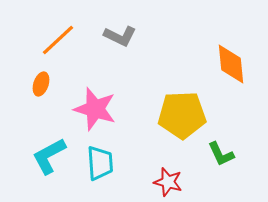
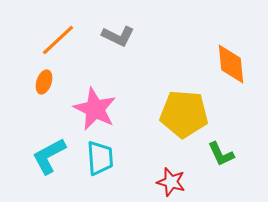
gray L-shape: moved 2 px left
orange ellipse: moved 3 px right, 2 px up
pink star: rotated 9 degrees clockwise
yellow pentagon: moved 2 px right, 1 px up; rotated 6 degrees clockwise
cyan trapezoid: moved 5 px up
red star: moved 3 px right
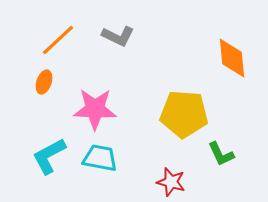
orange diamond: moved 1 px right, 6 px up
pink star: rotated 24 degrees counterclockwise
cyan trapezoid: rotated 75 degrees counterclockwise
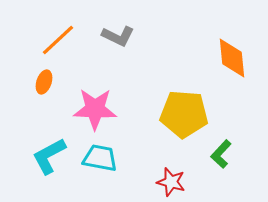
green L-shape: rotated 68 degrees clockwise
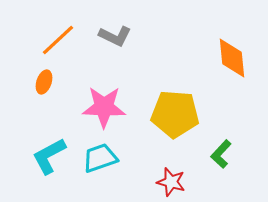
gray L-shape: moved 3 px left
pink star: moved 9 px right, 2 px up
yellow pentagon: moved 9 px left
cyan trapezoid: rotated 30 degrees counterclockwise
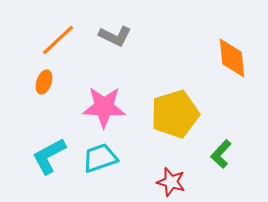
yellow pentagon: rotated 21 degrees counterclockwise
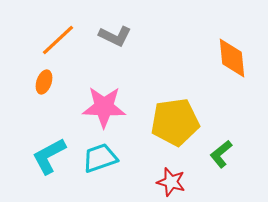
yellow pentagon: moved 8 px down; rotated 9 degrees clockwise
green L-shape: rotated 8 degrees clockwise
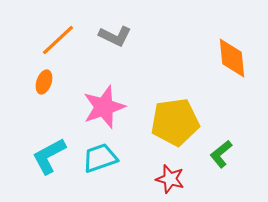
pink star: rotated 21 degrees counterclockwise
red star: moved 1 px left, 3 px up
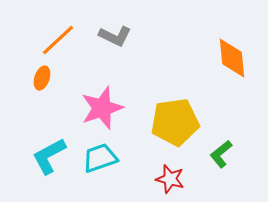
orange ellipse: moved 2 px left, 4 px up
pink star: moved 2 px left, 1 px down
